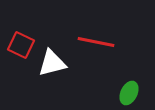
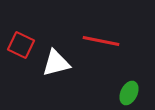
red line: moved 5 px right, 1 px up
white triangle: moved 4 px right
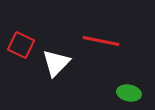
white triangle: rotated 32 degrees counterclockwise
green ellipse: rotated 75 degrees clockwise
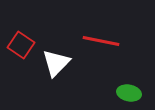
red square: rotated 8 degrees clockwise
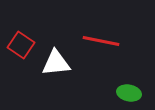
white triangle: rotated 40 degrees clockwise
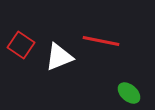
white triangle: moved 3 px right, 6 px up; rotated 16 degrees counterclockwise
green ellipse: rotated 30 degrees clockwise
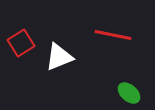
red line: moved 12 px right, 6 px up
red square: moved 2 px up; rotated 24 degrees clockwise
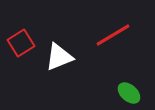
red line: rotated 42 degrees counterclockwise
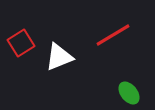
green ellipse: rotated 10 degrees clockwise
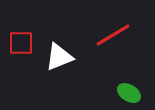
red square: rotated 32 degrees clockwise
green ellipse: rotated 20 degrees counterclockwise
